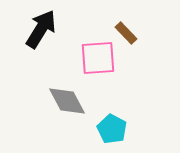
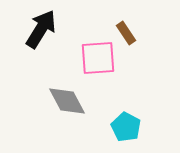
brown rectangle: rotated 10 degrees clockwise
cyan pentagon: moved 14 px right, 2 px up
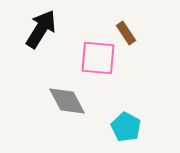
pink square: rotated 9 degrees clockwise
